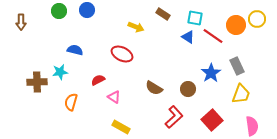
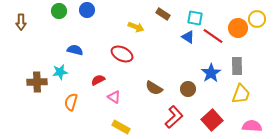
orange circle: moved 2 px right, 3 px down
gray rectangle: rotated 24 degrees clockwise
pink semicircle: rotated 78 degrees counterclockwise
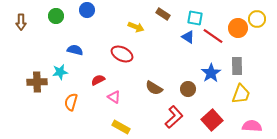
green circle: moved 3 px left, 5 px down
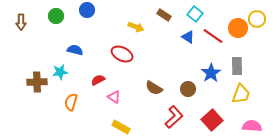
brown rectangle: moved 1 px right, 1 px down
cyan square: moved 4 px up; rotated 28 degrees clockwise
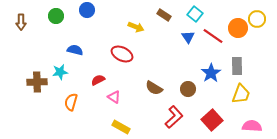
blue triangle: rotated 24 degrees clockwise
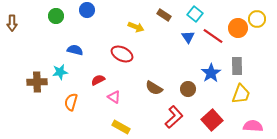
brown arrow: moved 9 px left, 1 px down
pink semicircle: moved 1 px right
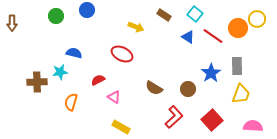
blue triangle: rotated 24 degrees counterclockwise
blue semicircle: moved 1 px left, 3 px down
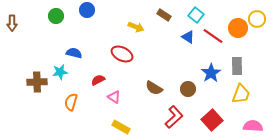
cyan square: moved 1 px right, 1 px down
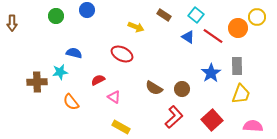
yellow circle: moved 2 px up
brown circle: moved 6 px left
orange semicircle: rotated 54 degrees counterclockwise
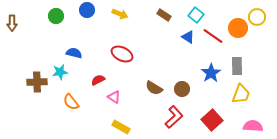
yellow arrow: moved 16 px left, 13 px up
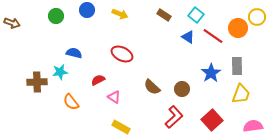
brown arrow: rotated 70 degrees counterclockwise
brown semicircle: moved 2 px left, 1 px up; rotated 12 degrees clockwise
pink semicircle: rotated 12 degrees counterclockwise
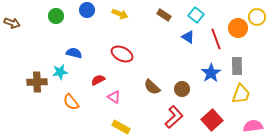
red line: moved 3 px right, 3 px down; rotated 35 degrees clockwise
